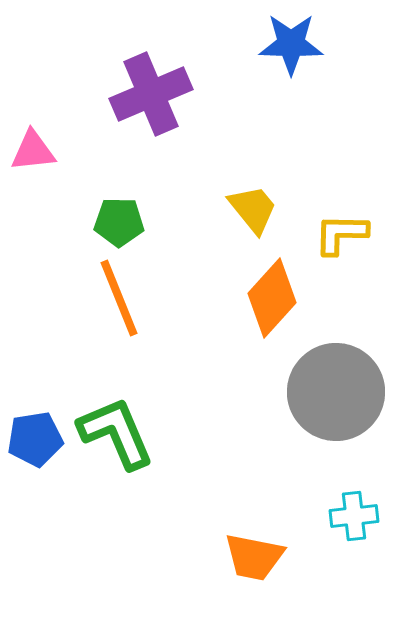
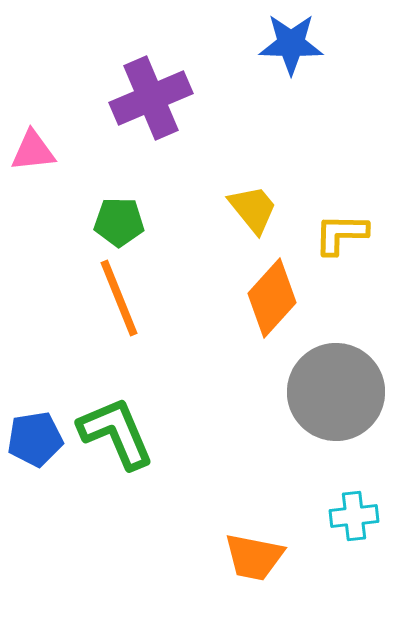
purple cross: moved 4 px down
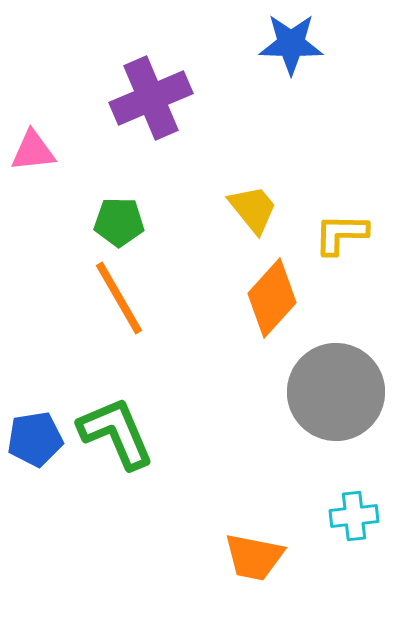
orange line: rotated 8 degrees counterclockwise
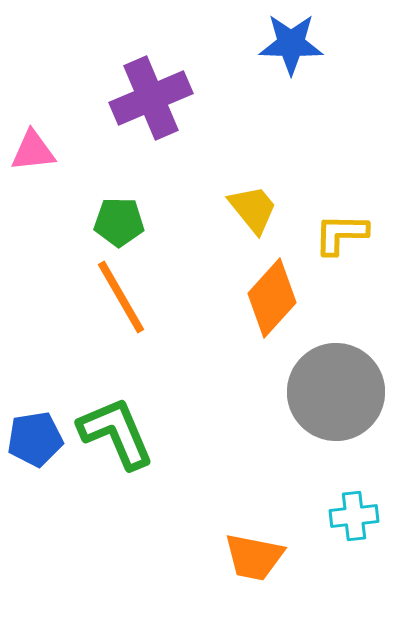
orange line: moved 2 px right, 1 px up
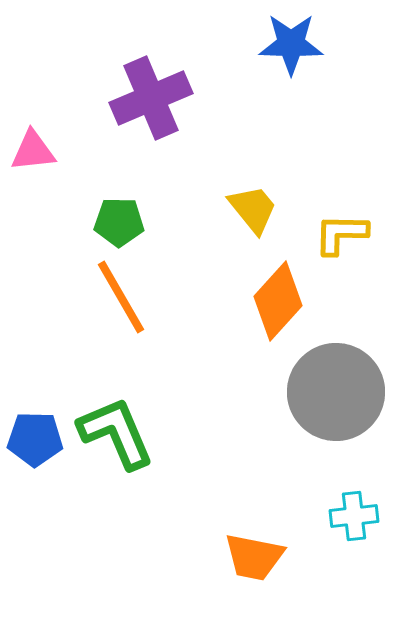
orange diamond: moved 6 px right, 3 px down
blue pentagon: rotated 10 degrees clockwise
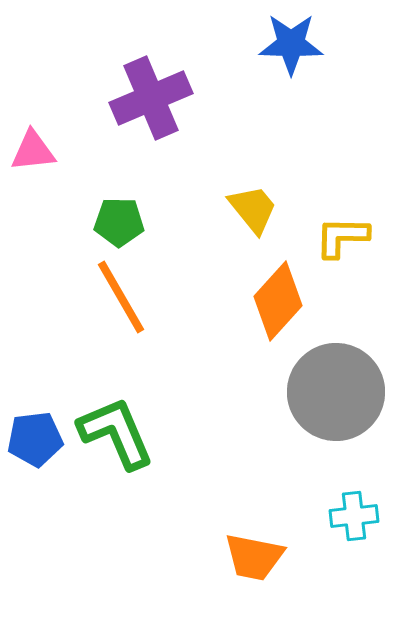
yellow L-shape: moved 1 px right, 3 px down
blue pentagon: rotated 8 degrees counterclockwise
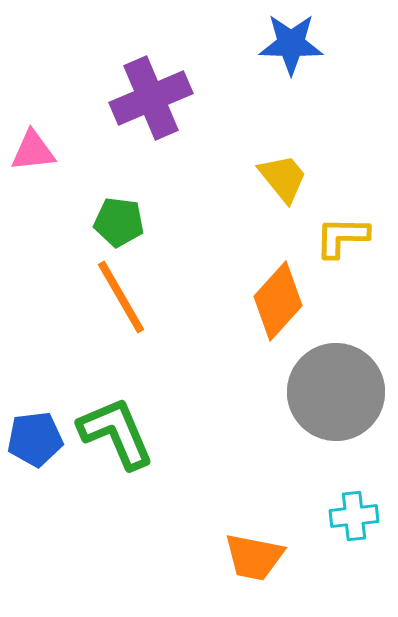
yellow trapezoid: moved 30 px right, 31 px up
green pentagon: rotated 6 degrees clockwise
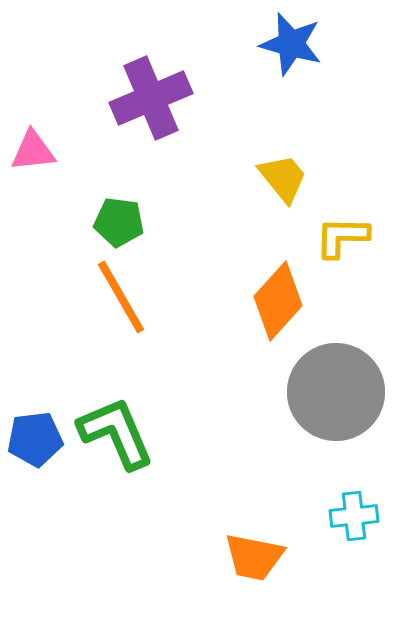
blue star: rotated 14 degrees clockwise
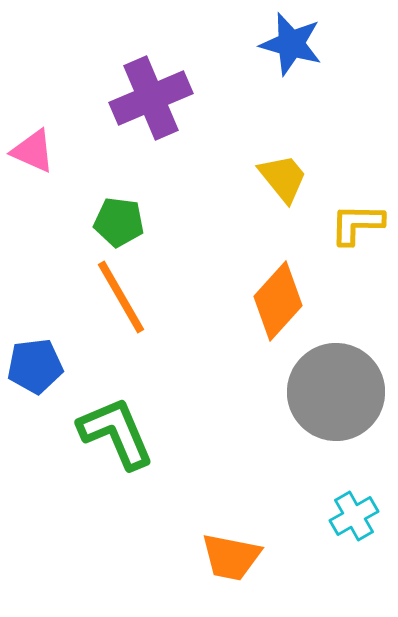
pink triangle: rotated 30 degrees clockwise
yellow L-shape: moved 15 px right, 13 px up
blue pentagon: moved 73 px up
cyan cross: rotated 24 degrees counterclockwise
orange trapezoid: moved 23 px left
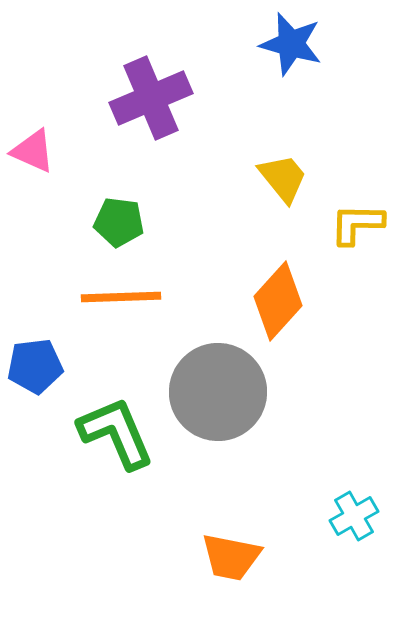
orange line: rotated 62 degrees counterclockwise
gray circle: moved 118 px left
